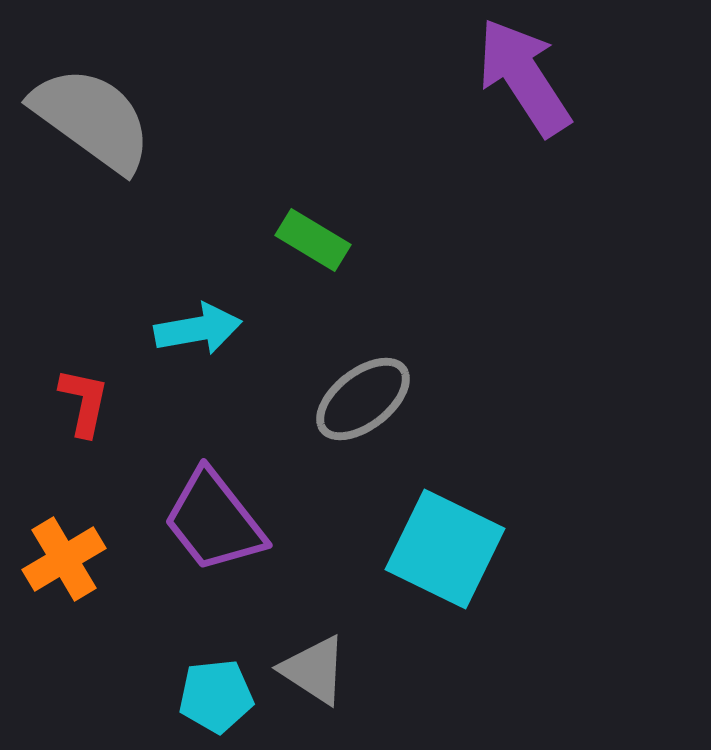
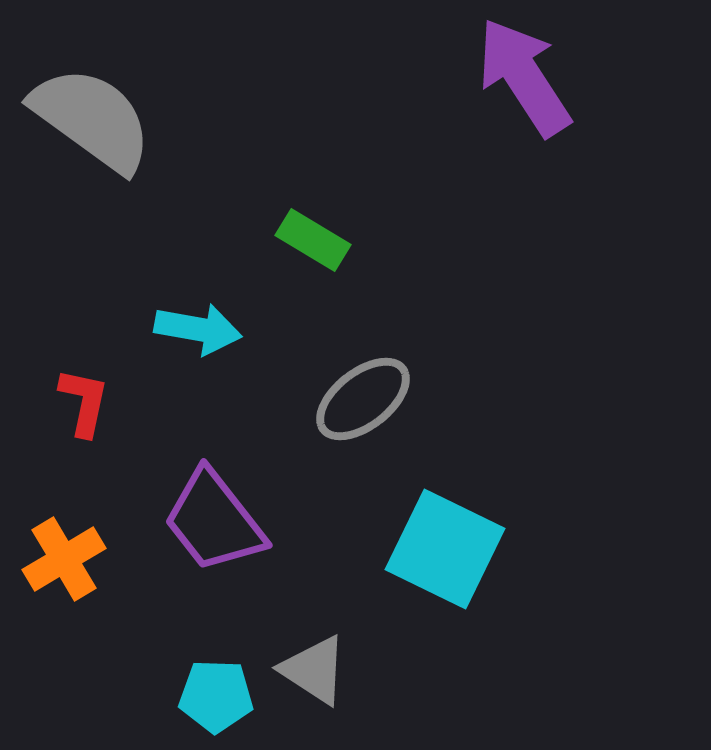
cyan arrow: rotated 20 degrees clockwise
cyan pentagon: rotated 8 degrees clockwise
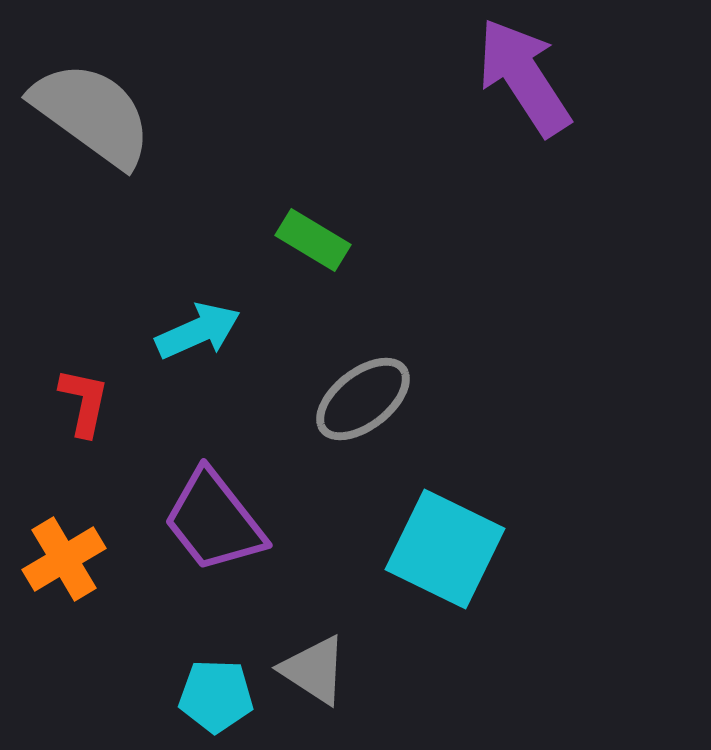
gray semicircle: moved 5 px up
cyan arrow: moved 2 px down; rotated 34 degrees counterclockwise
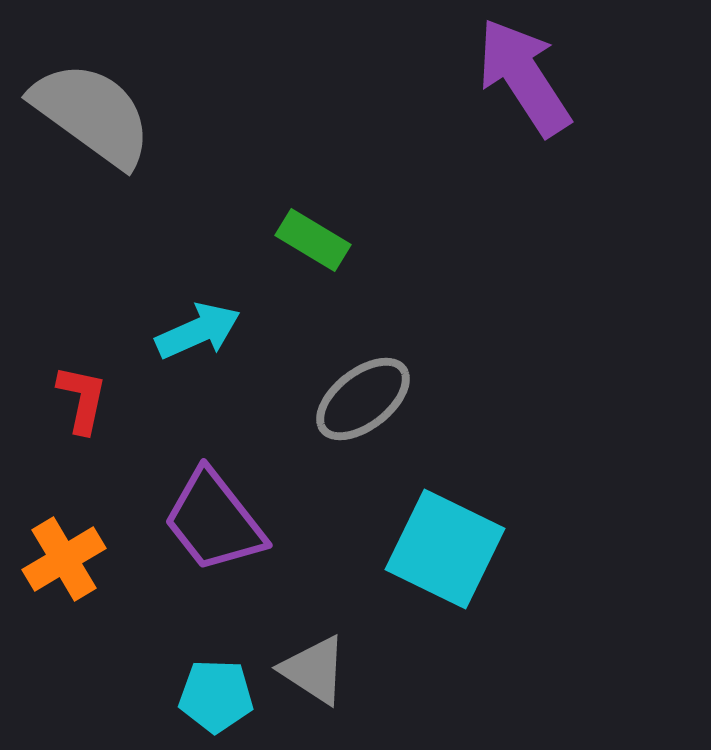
red L-shape: moved 2 px left, 3 px up
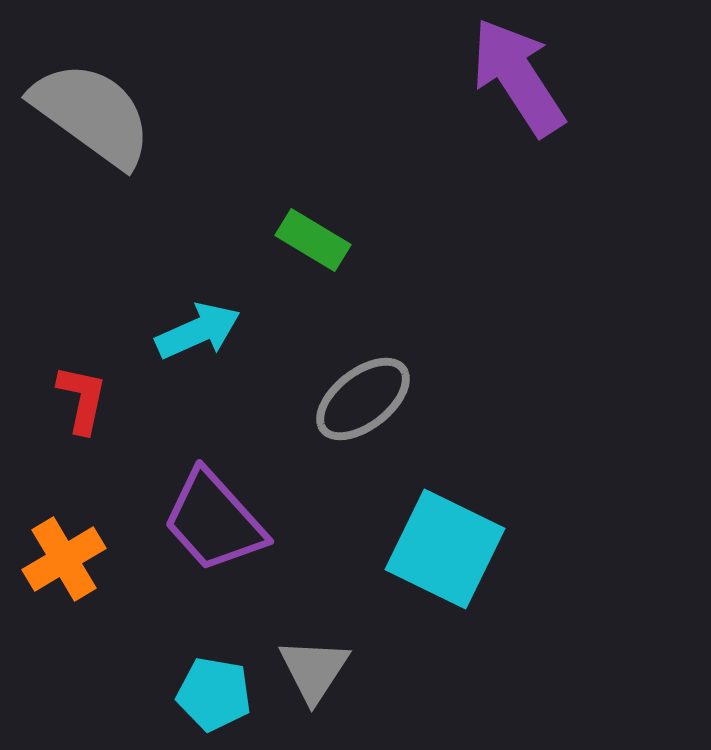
purple arrow: moved 6 px left
purple trapezoid: rotated 4 degrees counterclockwise
gray triangle: rotated 30 degrees clockwise
cyan pentagon: moved 2 px left, 2 px up; rotated 8 degrees clockwise
